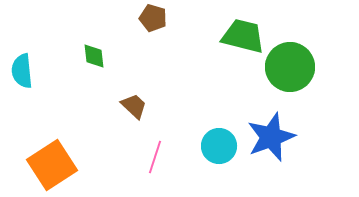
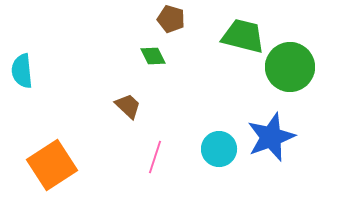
brown pentagon: moved 18 px right, 1 px down
green diamond: moved 59 px right; rotated 20 degrees counterclockwise
brown trapezoid: moved 6 px left
cyan circle: moved 3 px down
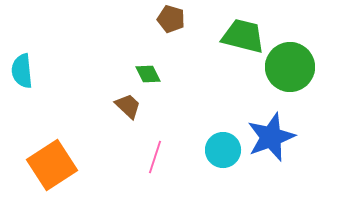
green diamond: moved 5 px left, 18 px down
cyan circle: moved 4 px right, 1 px down
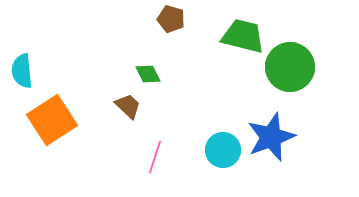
orange square: moved 45 px up
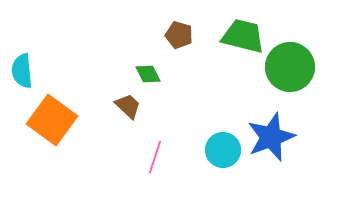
brown pentagon: moved 8 px right, 16 px down
orange square: rotated 21 degrees counterclockwise
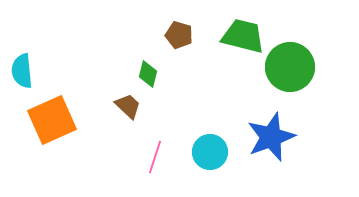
green diamond: rotated 40 degrees clockwise
orange square: rotated 30 degrees clockwise
cyan circle: moved 13 px left, 2 px down
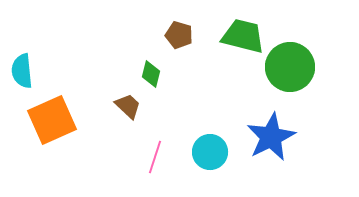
green diamond: moved 3 px right
blue star: rotated 6 degrees counterclockwise
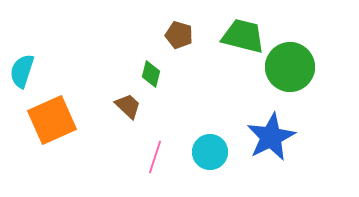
cyan semicircle: rotated 24 degrees clockwise
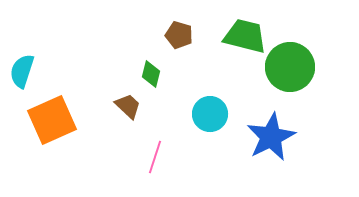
green trapezoid: moved 2 px right
cyan circle: moved 38 px up
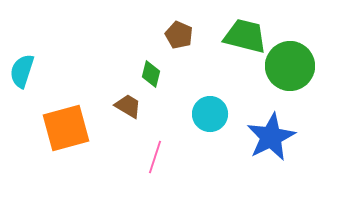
brown pentagon: rotated 8 degrees clockwise
green circle: moved 1 px up
brown trapezoid: rotated 12 degrees counterclockwise
orange square: moved 14 px right, 8 px down; rotated 9 degrees clockwise
